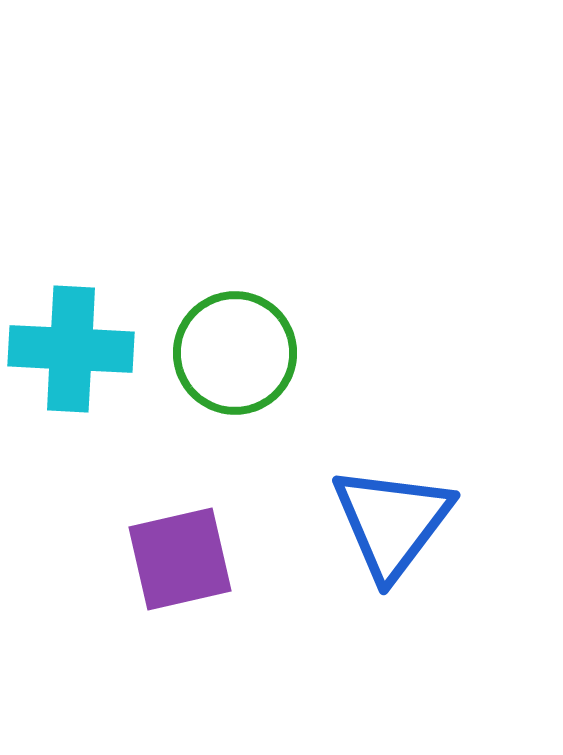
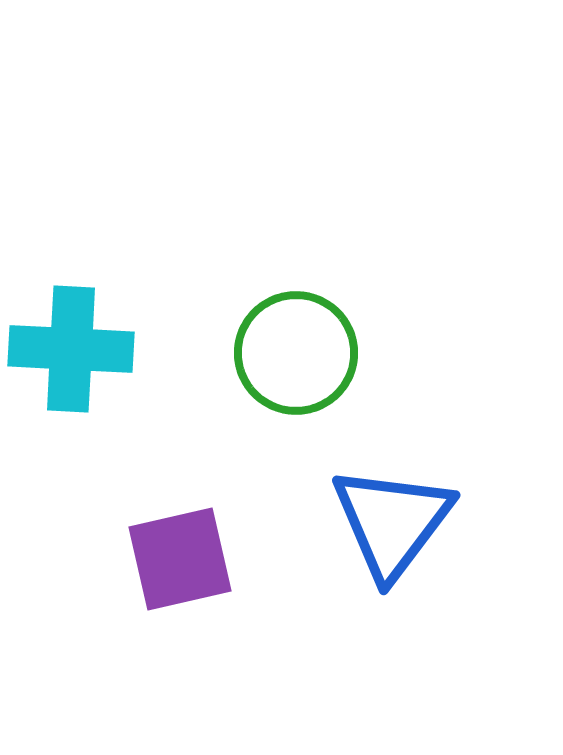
green circle: moved 61 px right
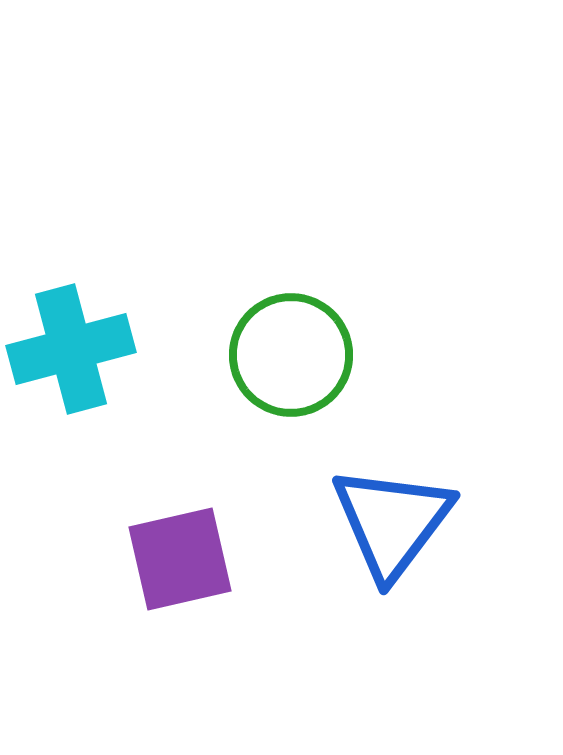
cyan cross: rotated 18 degrees counterclockwise
green circle: moved 5 px left, 2 px down
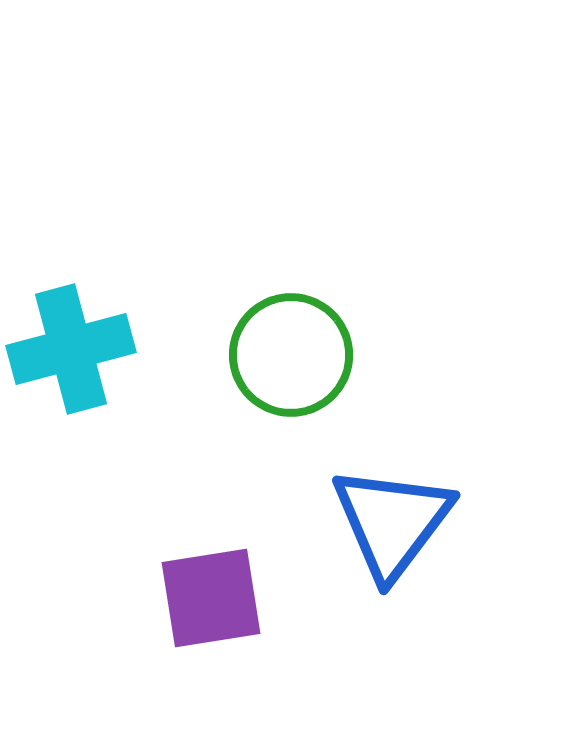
purple square: moved 31 px right, 39 px down; rotated 4 degrees clockwise
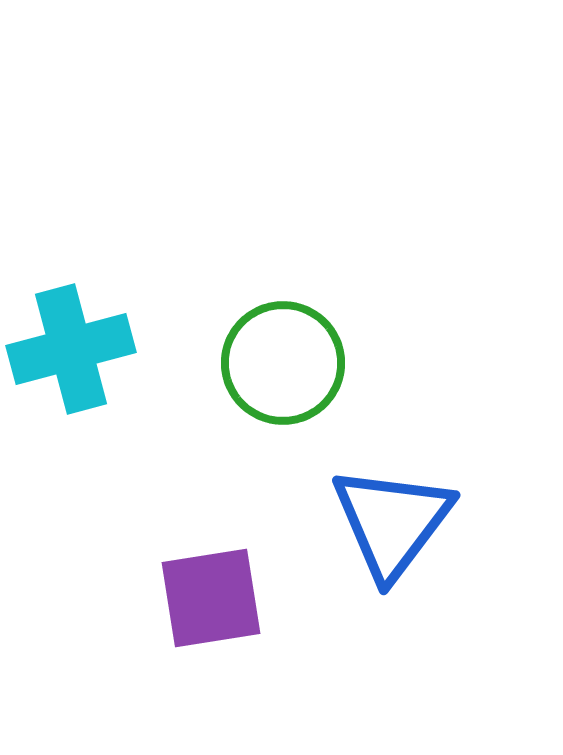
green circle: moved 8 px left, 8 px down
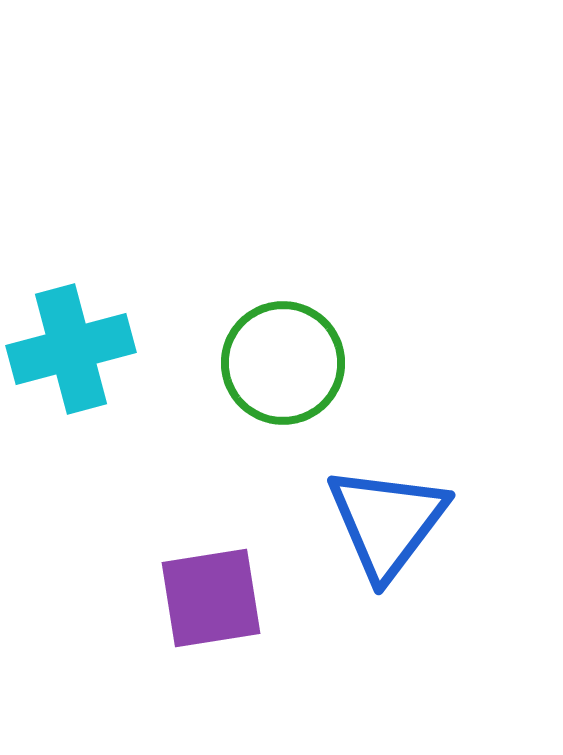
blue triangle: moved 5 px left
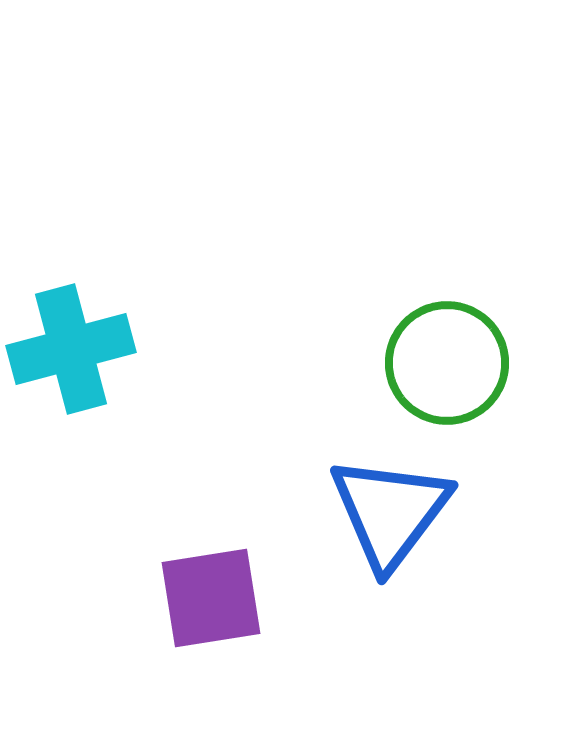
green circle: moved 164 px right
blue triangle: moved 3 px right, 10 px up
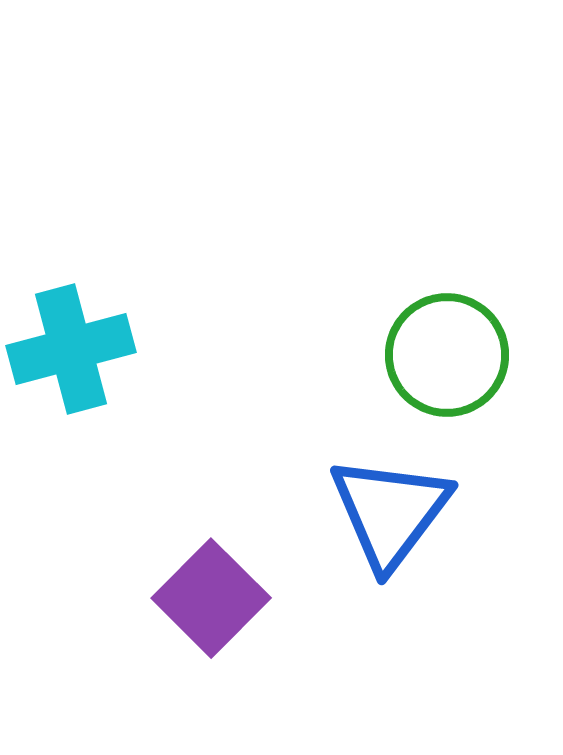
green circle: moved 8 px up
purple square: rotated 36 degrees counterclockwise
